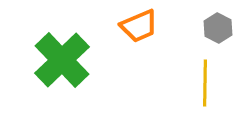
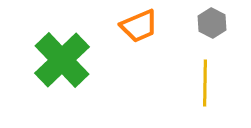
gray hexagon: moved 6 px left, 5 px up
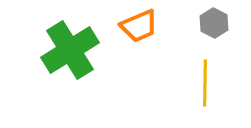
gray hexagon: moved 2 px right
green cross: moved 8 px right, 10 px up; rotated 12 degrees clockwise
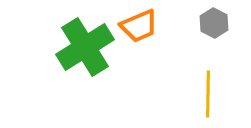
green cross: moved 15 px right, 3 px up
yellow line: moved 3 px right, 11 px down
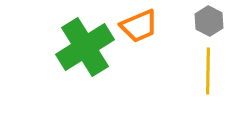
gray hexagon: moved 5 px left, 2 px up
yellow line: moved 23 px up
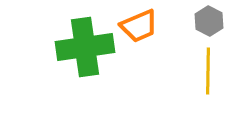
green cross: rotated 24 degrees clockwise
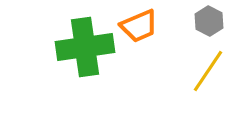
yellow line: rotated 33 degrees clockwise
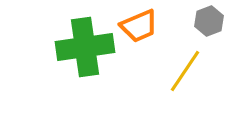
gray hexagon: rotated 12 degrees clockwise
yellow line: moved 23 px left
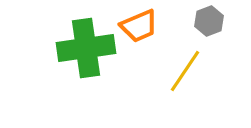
green cross: moved 1 px right, 1 px down
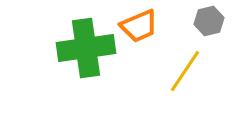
gray hexagon: rotated 8 degrees clockwise
